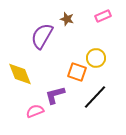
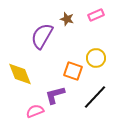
pink rectangle: moved 7 px left, 1 px up
orange square: moved 4 px left, 1 px up
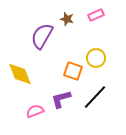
purple L-shape: moved 6 px right, 4 px down
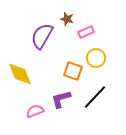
pink rectangle: moved 10 px left, 17 px down
